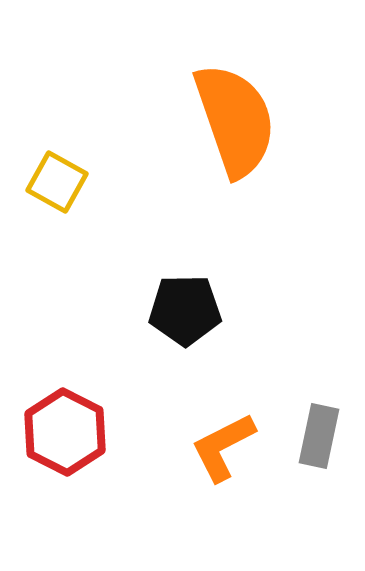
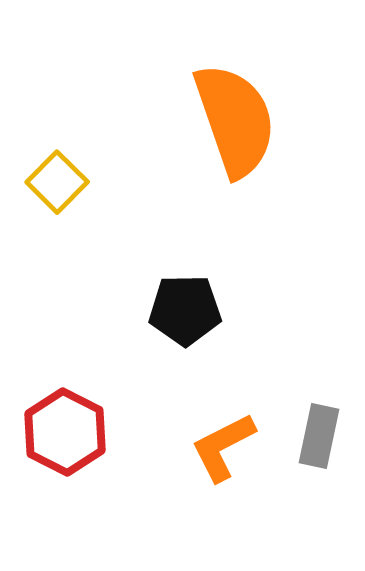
yellow square: rotated 16 degrees clockwise
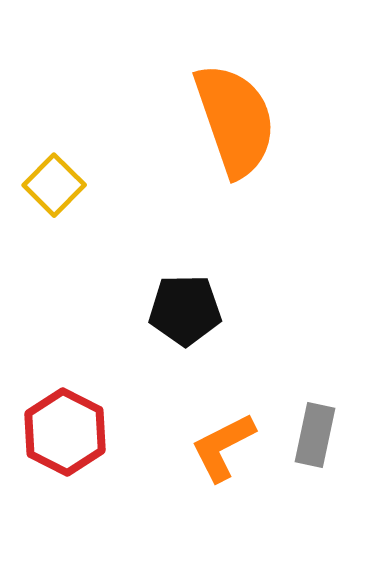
yellow square: moved 3 px left, 3 px down
gray rectangle: moved 4 px left, 1 px up
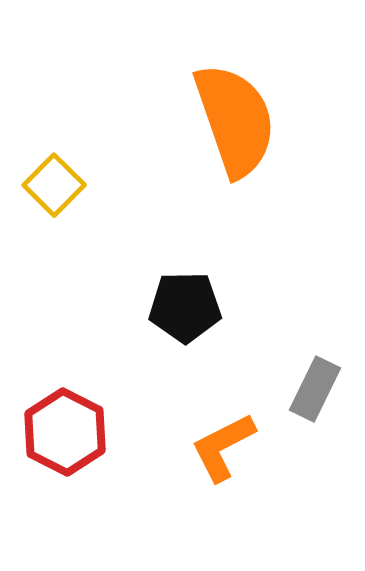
black pentagon: moved 3 px up
gray rectangle: moved 46 px up; rotated 14 degrees clockwise
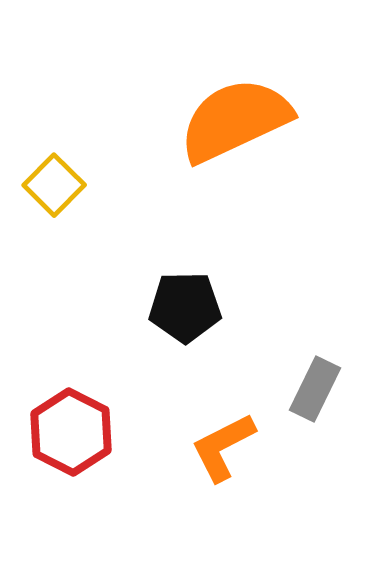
orange semicircle: rotated 96 degrees counterclockwise
red hexagon: moved 6 px right
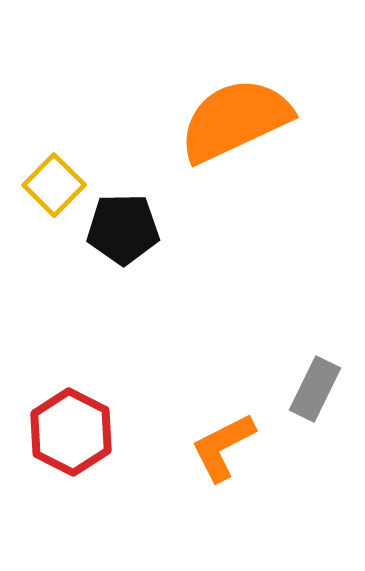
black pentagon: moved 62 px left, 78 px up
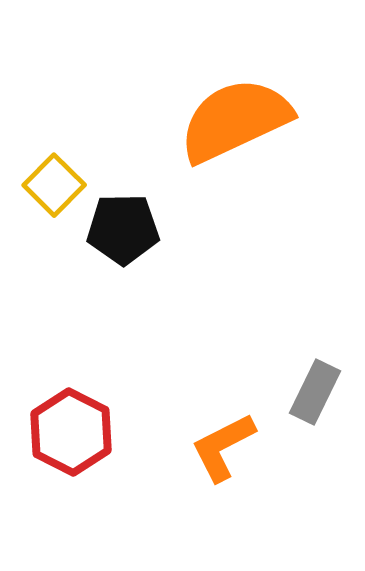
gray rectangle: moved 3 px down
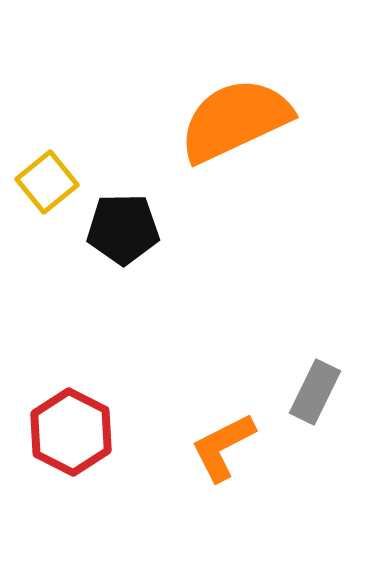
yellow square: moved 7 px left, 3 px up; rotated 6 degrees clockwise
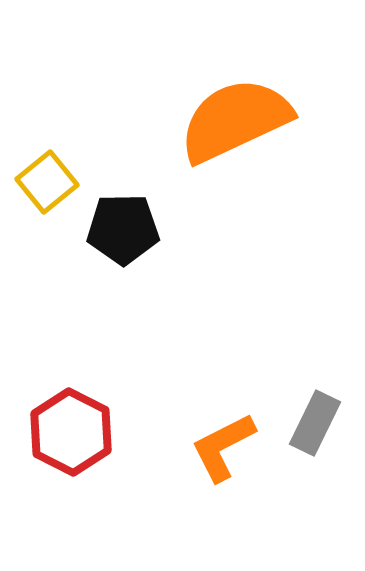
gray rectangle: moved 31 px down
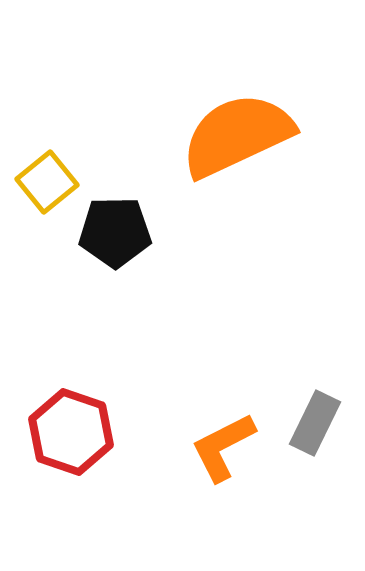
orange semicircle: moved 2 px right, 15 px down
black pentagon: moved 8 px left, 3 px down
red hexagon: rotated 8 degrees counterclockwise
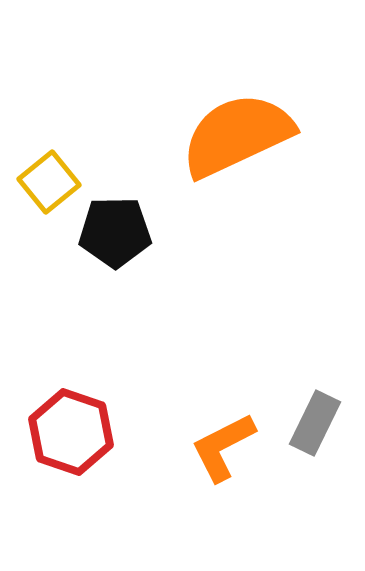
yellow square: moved 2 px right
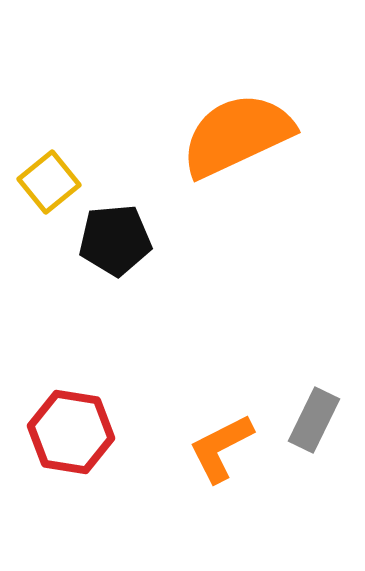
black pentagon: moved 8 px down; rotated 4 degrees counterclockwise
gray rectangle: moved 1 px left, 3 px up
red hexagon: rotated 10 degrees counterclockwise
orange L-shape: moved 2 px left, 1 px down
